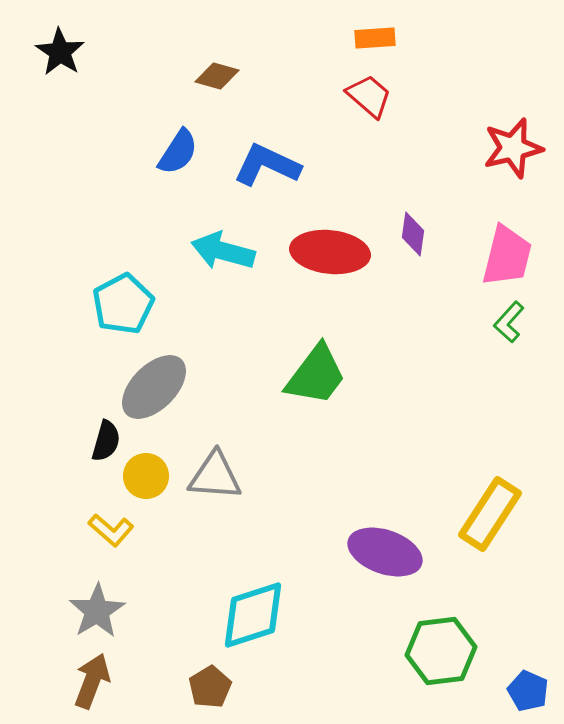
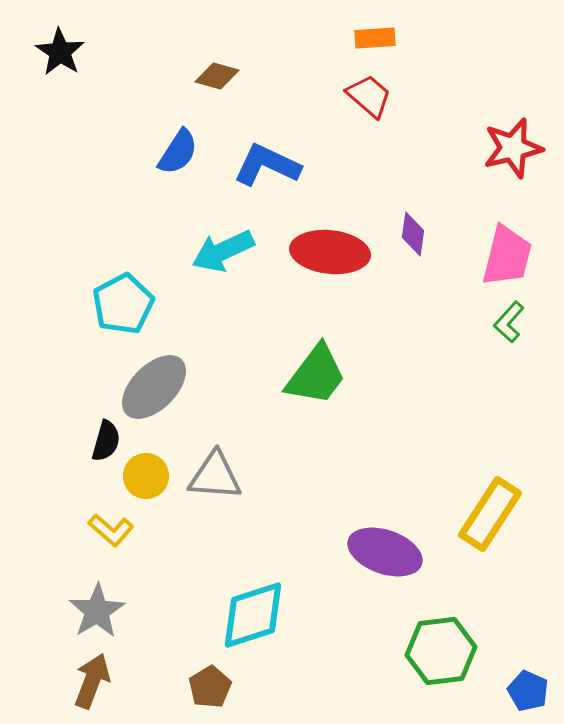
cyan arrow: rotated 40 degrees counterclockwise
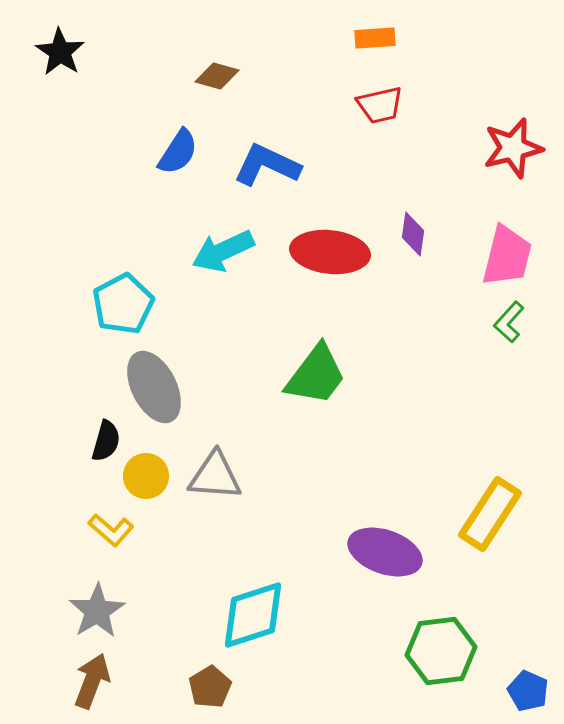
red trapezoid: moved 11 px right, 9 px down; rotated 126 degrees clockwise
gray ellipse: rotated 72 degrees counterclockwise
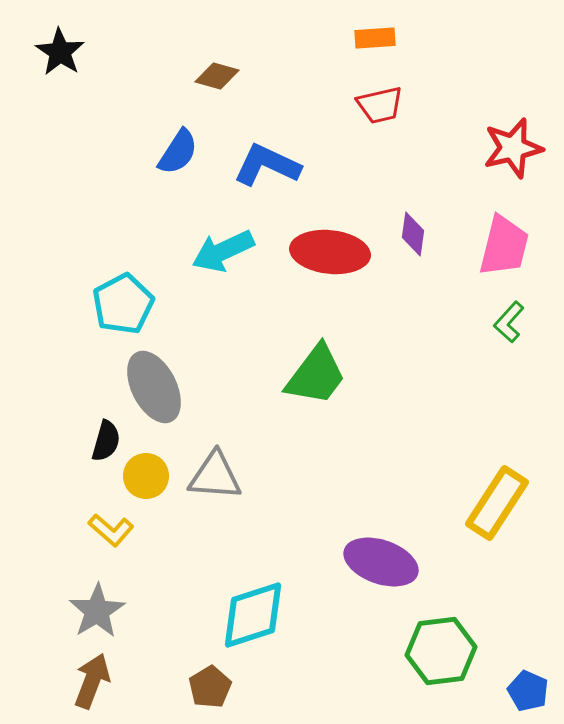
pink trapezoid: moved 3 px left, 10 px up
yellow rectangle: moved 7 px right, 11 px up
purple ellipse: moved 4 px left, 10 px down
